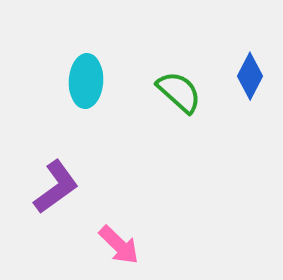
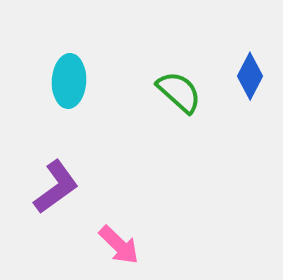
cyan ellipse: moved 17 px left
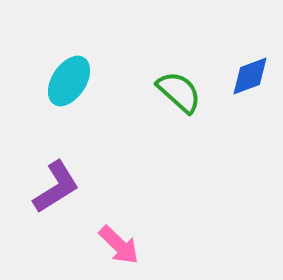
blue diamond: rotated 42 degrees clockwise
cyan ellipse: rotated 30 degrees clockwise
purple L-shape: rotated 4 degrees clockwise
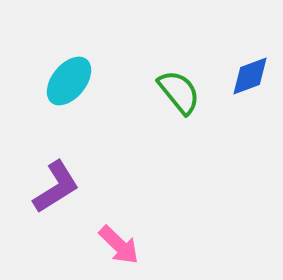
cyan ellipse: rotated 6 degrees clockwise
green semicircle: rotated 9 degrees clockwise
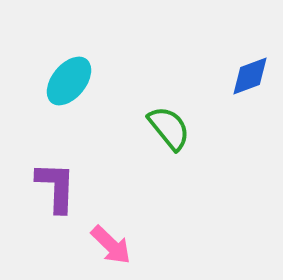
green semicircle: moved 10 px left, 36 px down
purple L-shape: rotated 56 degrees counterclockwise
pink arrow: moved 8 px left
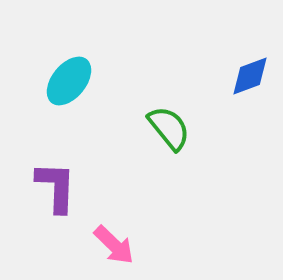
pink arrow: moved 3 px right
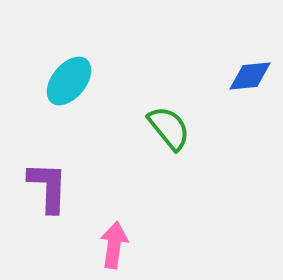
blue diamond: rotated 15 degrees clockwise
purple L-shape: moved 8 px left
pink arrow: rotated 126 degrees counterclockwise
